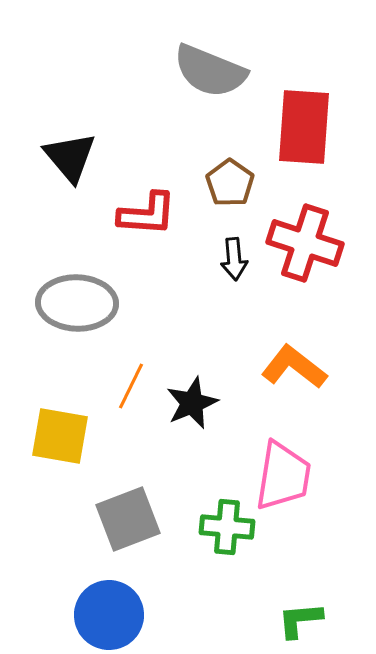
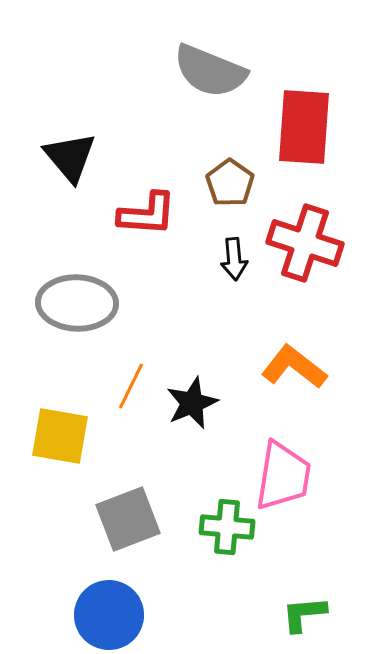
green L-shape: moved 4 px right, 6 px up
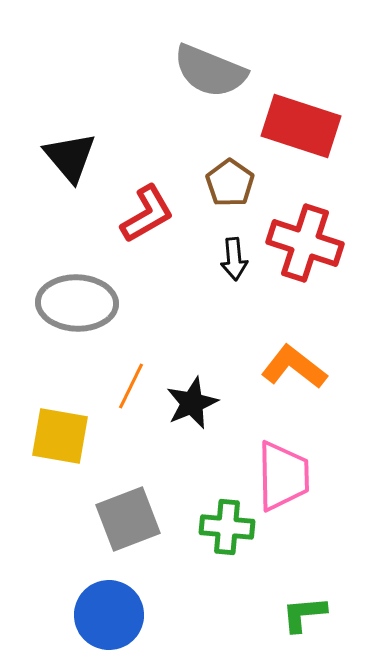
red rectangle: moved 3 px left, 1 px up; rotated 76 degrees counterclockwise
red L-shape: rotated 34 degrees counterclockwise
pink trapezoid: rotated 10 degrees counterclockwise
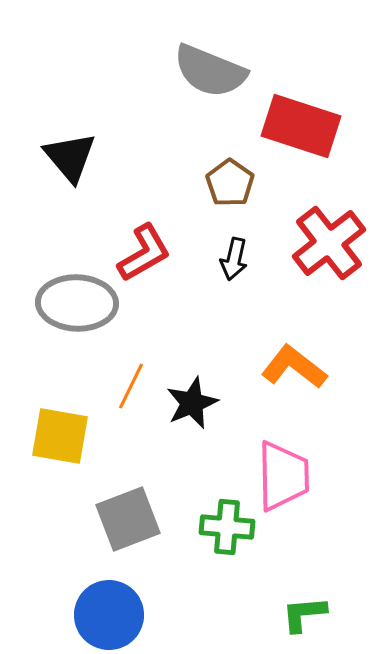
red L-shape: moved 3 px left, 39 px down
red cross: moved 24 px right; rotated 34 degrees clockwise
black arrow: rotated 18 degrees clockwise
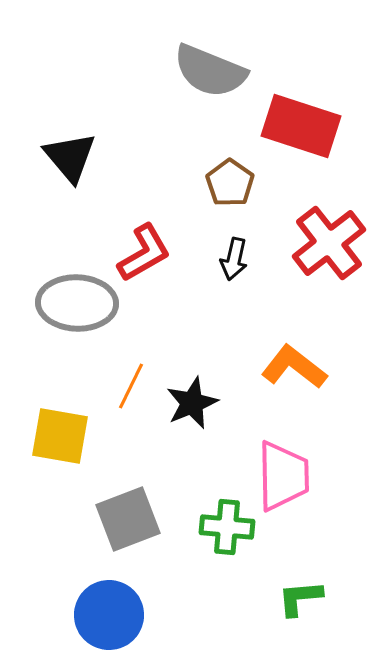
green L-shape: moved 4 px left, 16 px up
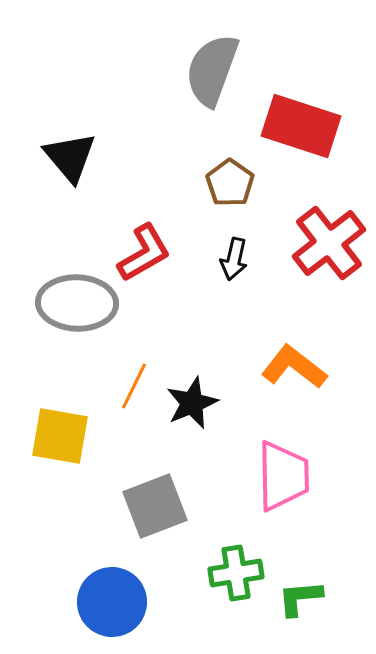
gray semicircle: moved 2 px right, 1 px up; rotated 88 degrees clockwise
orange line: moved 3 px right
gray square: moved 27 px right, 13 px up
green cross: moved 9 px right, 46 px down; rotated 14 degrees counterclockwise
blue circle: moved 3 px right, 13 px up
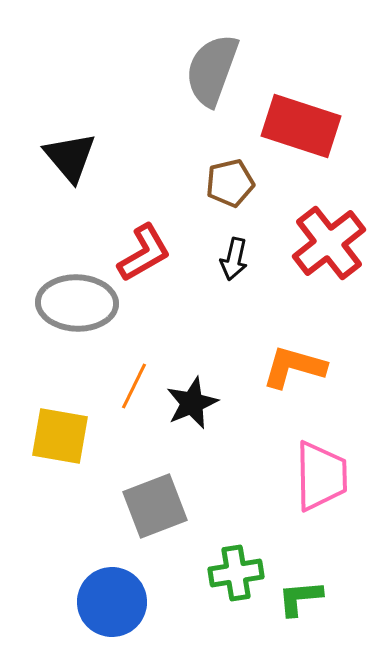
brown pentagon: rotated 24 degrees clockwise
orange L-shape: rotated 22 degrees counterclockwise
pink trapezoid: moved 38 px right
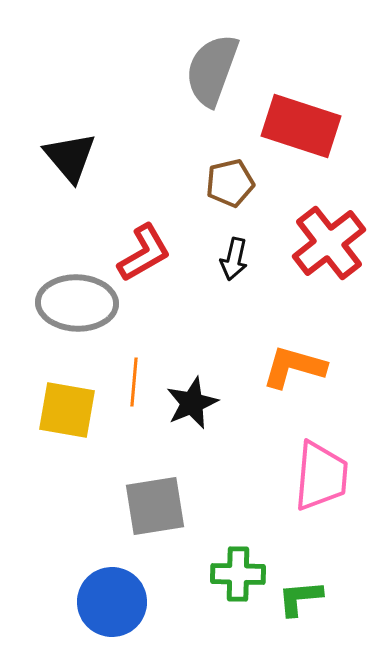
orange line: moved 4 px up; rotated 21 degrees counterclockwise
yellow square: moved 7 px right, 26 px up
pink trapezoid: rotated 6 degrees clockwise
gray square: rotated 12 degrees clockwise
green cross: moved 2 px right, 1 px down; rotated 10 degrees clockwise
